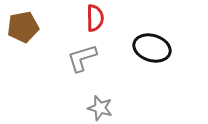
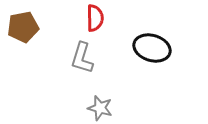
gray L-shape: rotated 56 degrees counterclockwise
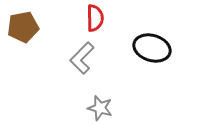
gray L-shape: rotated 28 degrees clockwise
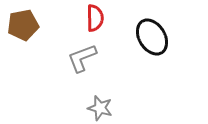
brown pentagon: moved 2 px up
black ellipse: moved 11 px up; rotated 42 degrees clockwise
gray L-shape: rotated 24 degrees clockwise
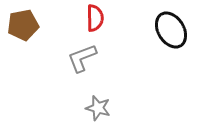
black ellipse: moved 19 px right, 7 px up
gray star: moved 2 px left
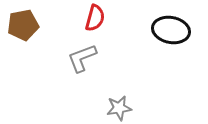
red semicircle: rotated 16 degrees clockwise
black ellipse: rotated 48 degrees counterclockwise
gray star: moved 21 px right; rotated 25 degrees counterclockwise
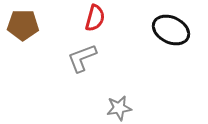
brown pentagon: rotated 12 degrees clockwise
black ellipse: rotated 15 degrees clockwise
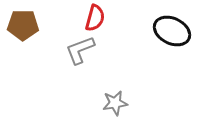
black ellipse: moved 1 px right, 1 px down
gray L-shape: moved 2 px left, 8 px up
gray star: moved 4 px left, 5 px up
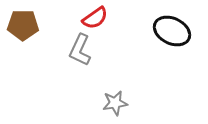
red semicircle: rotated 40 degrees clockwise
gray L-shape: rotated 44 degrees counterclockwise
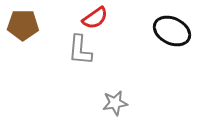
gray L-shape: rotated 20 degrees counterclockwise
